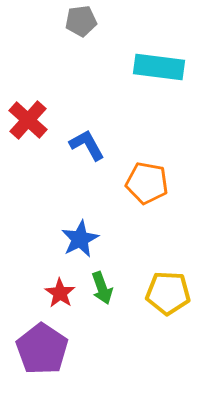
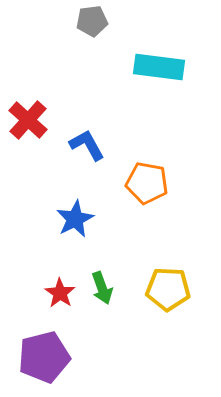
gray pentagon: moved 11 px right
blue star: moved 5 px left, 20 px up
yellow pentagon: moved 4 px up
purple pentagon: moved 2 px right, 8 px down; rotated 24 degrees clockwise
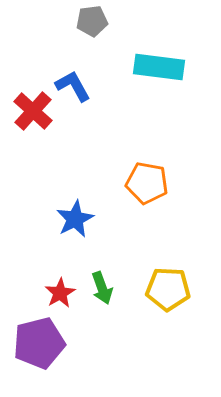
red cross: moved 5 px right, 9 px up
blue L-shape: moved 14 px left, 59 px up
red star: rotated 8 degrees clockwise
purple pentagon: moved 5 px left, 14 px up
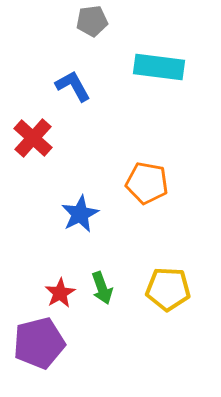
red cross: moved 27 px down
blue star: moved 5 px right, 5 px up
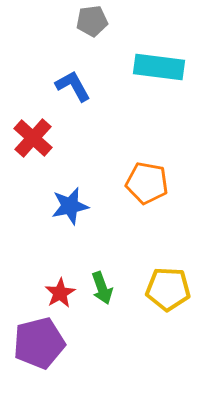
blue star: moved 10 px left, 8 px up; rotated 15 degrees clockwise
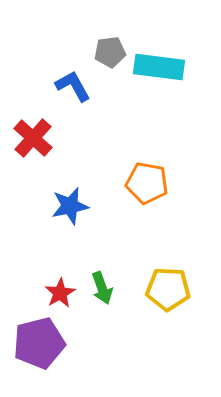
gray pentagon: moved 18 px right, 31 px down
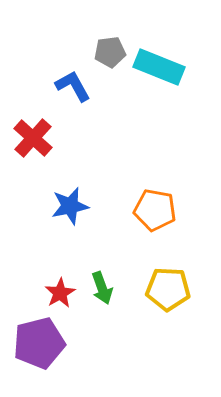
cyan rectangle: rotated 15 degrees clockwise
orange pentagon: moved 8 px right, 27 px down
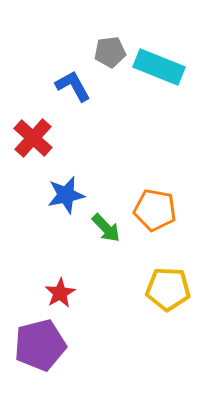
blue star: moved 4 px left, 11 px up
green arrow: moved 4 px right, 60 px up; rotated 24 degrees counterclockwise
purple pentagon: moved 1 px right, 2 px down
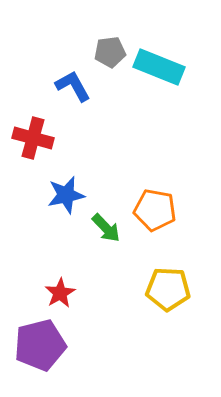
red cross: rotated 27 degrees counterclockwise
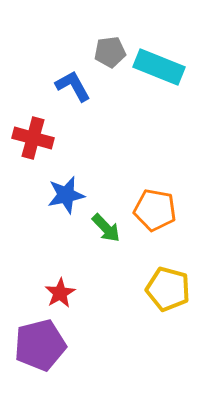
yellow pentagon: rotated 12 degrees clockwise
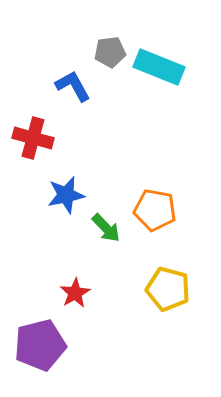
red star: moved 15 px right
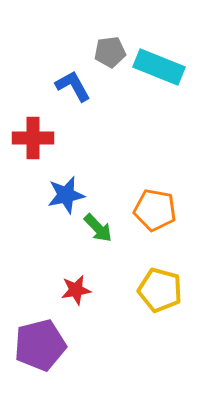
red cross: rotated 15 degrees counterclockwise
green arrow: moved 8 px left
yellow pentagon: moved 8 px left, 1 px down
red star: moved 1 px right, 3 px up; rotated 20 degrees clockwise
